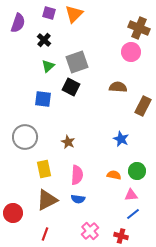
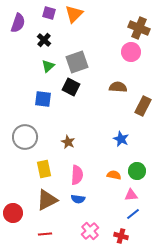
red line: rotated 64 degrees clockwise
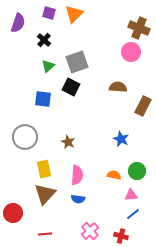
brown triangle: moved 2 px left, 6 px up; rotated 20 degrees counterclockwise
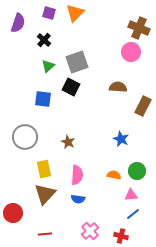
orange triangle: moved 1 px right, 1 px up
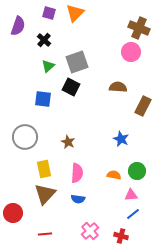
purple semicircle: moved 3 px down
pink semicircle: moved 2 px up
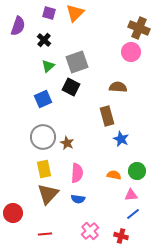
blue square: rotated 30 degrees counterclockwise
brown rectangle: moved 36 px left, 10 px down; rotated 42 degrees counterclockwise
gray circle: moved 18 px right
brown star: moved 1 px left, 1 px down
brown triangle: moved 3 px right
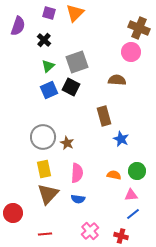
brown semicircle: moved 1 px left, 7 px up
blue square: moved 6 px right, 9 px up
brown rectangle: moved 3 px left
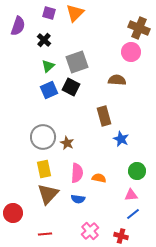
orange semicircle: moved 15 px left, 3 px down
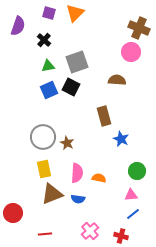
green triangle: rotated 32 degrees clockwise
brown triangle: moved 4 px right; rotated 25 degrees clockwise
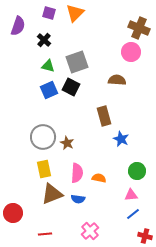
green triangle: rotated 24 degrees clockwise
red cross: moved 24 px right
